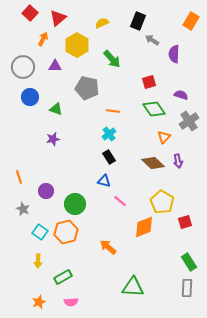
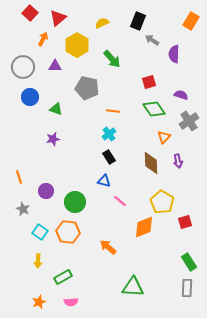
brown diamond at (153, 163): moved 2 px left; rotated 45 degrees clockwise
green circle at (75, 204): moved 2 px up
orange hexagon at (66, 232): moved 2 px right; rotated 20 degrees clockwise
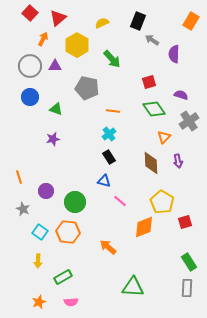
gray circle at (23, 67): moved 7 px right, 1 px up
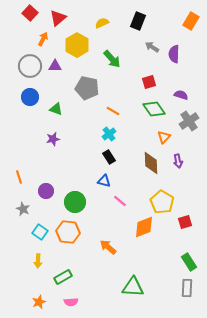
gray arrow at (152, 40): moved 7 px down
orange line at (113, 111): rotated 24 degrees clockwise
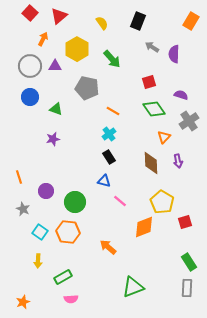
red triangle at (58, 18): moved 1 px right, 2 px up
yellow semicircle at (102, 23): rotated 80 degrees clockwise
yellow hexagon at (77, 45): moved 4 px down
green triangle at (133, 287): rotated 25 degrees counterclockwise
orange star at (39, 302): moved 16 px left
pink semicircle at (71, 302): moved 3 px up
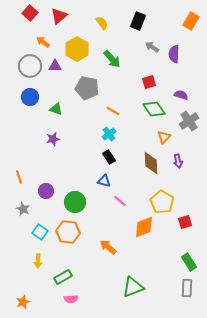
orange arrow at (43, 39): moved 3 px down; rotated 80 degrees counterclockwise
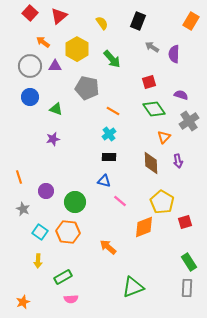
black rectangle at (109, 157): rotated 56 degrees counterclockwise
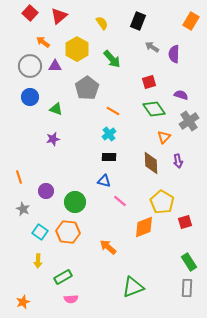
gray pentagon at (87, 88): rotated 25 degrees clockwise
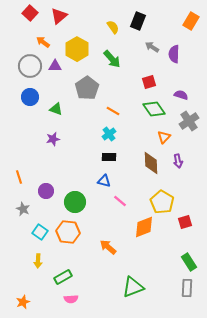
yellow semicircle at (102, 23): moved 11 px right, 4 px down
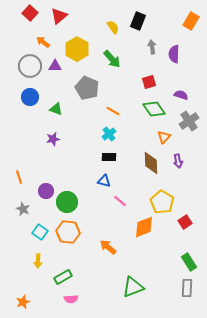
gray arrow at (152, 47): rotated 48 degrees clockwise
gray pentagon at (87, 88): rotated 15 degrees counterclockwise
green circle at (75, 202): moved 8 px left
red square at (185, 222): rotated 16 degrees counterclockwise
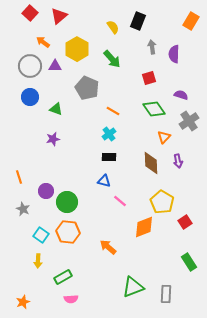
red square at (149, 82): moved 4 px up
cyan square at (40, 232): moved 1 px right, 3 px down
gray rectangle at (187, 288): moved 21 px left, 6 px down
